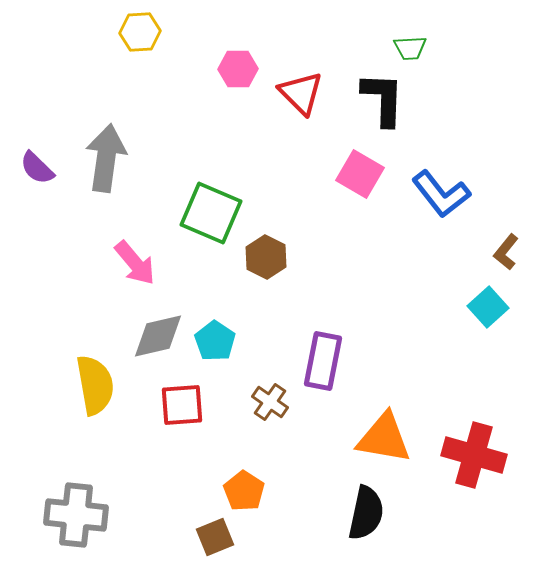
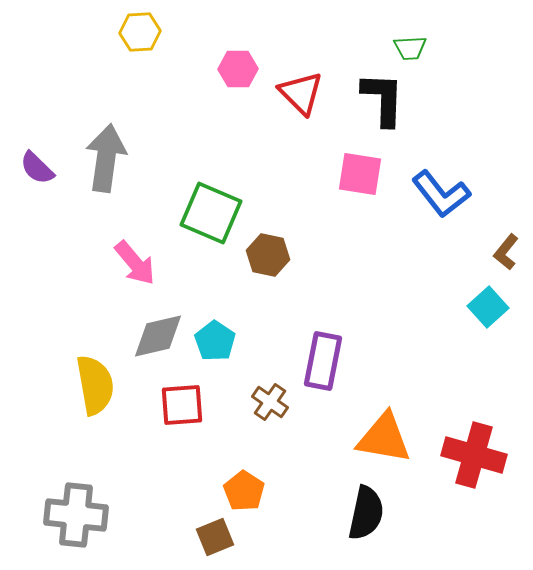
pink square: rotated 21 degrees counterclockwise
brown hexagon: moved 2 px right, 2 px up; rotated 15 degrees counterclockwise
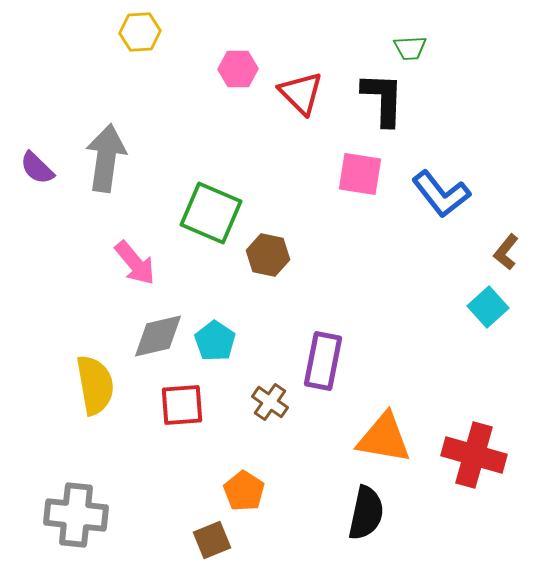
brown square: moved 3 px left, 3 px down
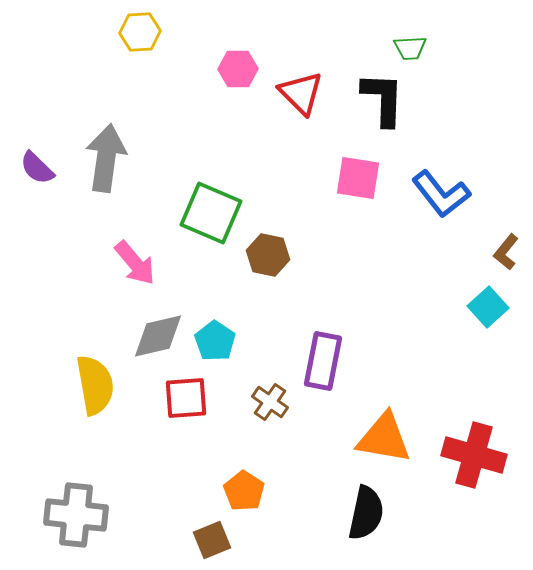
pink square: moved 2 px left, 4 px down
red square: moved 4 px right, 7 px up
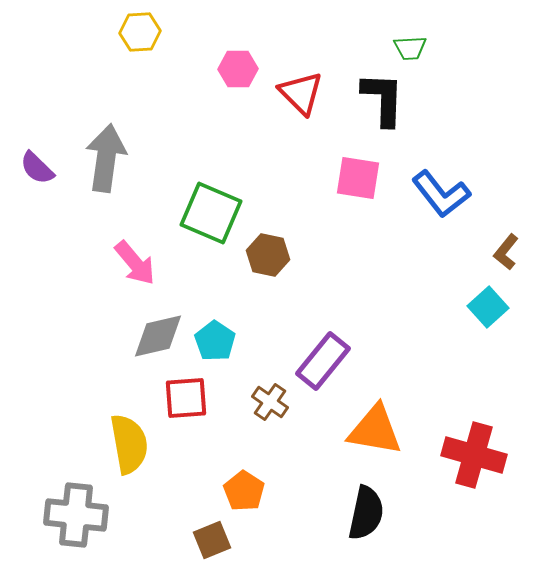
purple rectangle: rotated 28 degrees clockwise
yellow semicircle: moved 34 px right, 59 px down
orange triangle: moved 9 px left, 8 px up
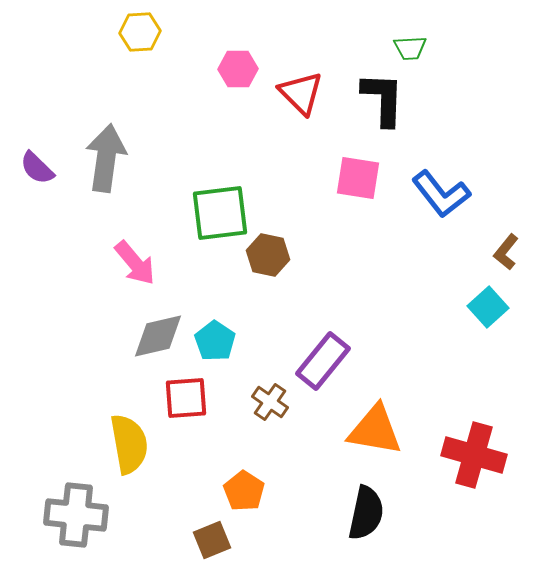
green square: moved 9 px right; rotated 30 degrees counterclockwise
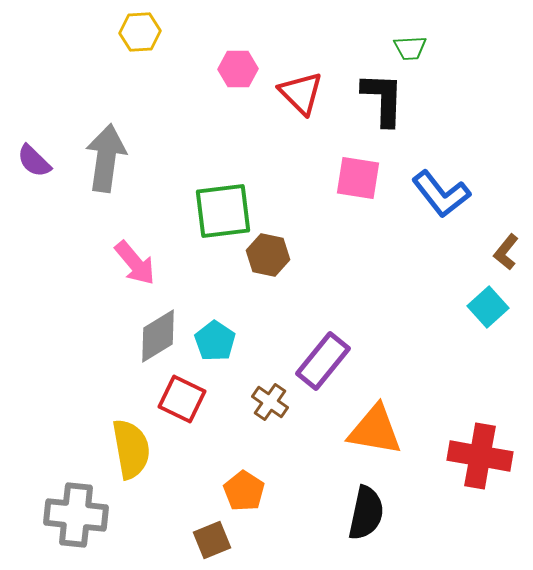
purple semicircle: moved 3 px left, 7 px up
green square: moved 3 px right, 2 px up
gray diamond: rotated 18 degrees counterclockwise
red square: moved 4 px left, 1 px down; rotated 30 degrees clockwise
yellow semicircle: moved 2 px right, 5 px down
red cross: moved 6 px right, 1 px down; rotated 6 degrees counterclockwise
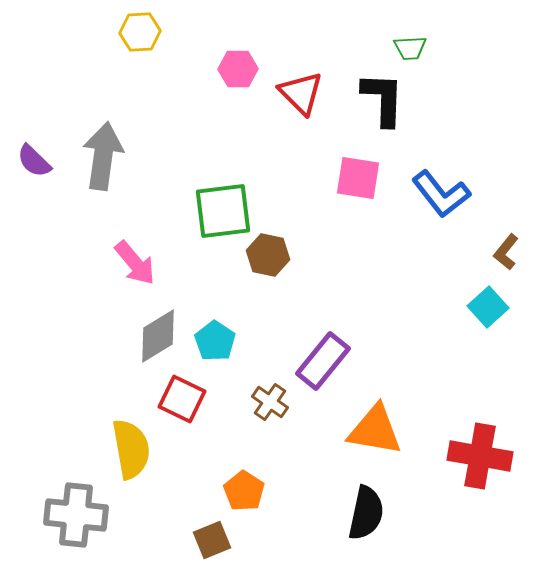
gray arrow: moved 3 px left, 2 px up
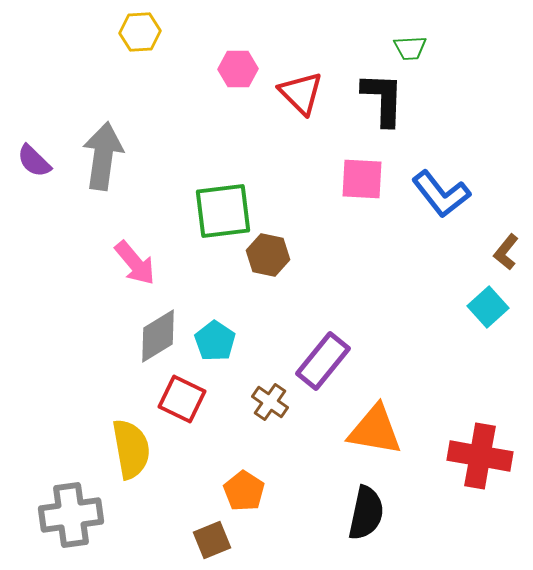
pink square: moved 4 px right, 1 px down; rotated 6 degrees counterclockwise
gray cross: moved 5 px left; rotated 14 degrees counterclockwise
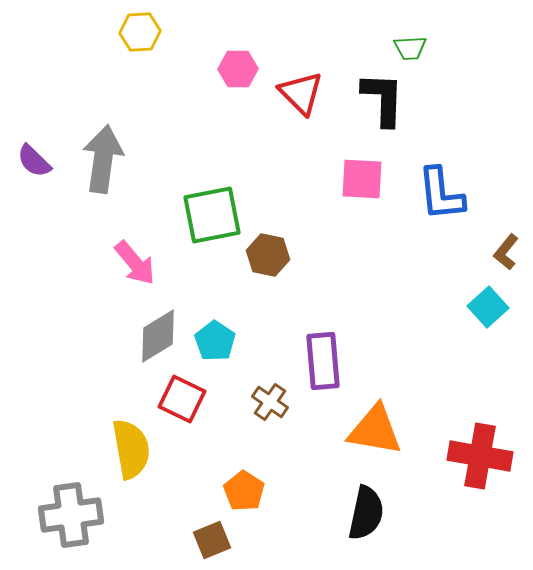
gray arrow: moved 3 px down
blue L-shape: rotated 32 degrees clockwise
green square: moved 11 px left, 4 px down; rotated 4 degrees counterclockwise
purple rectangle: rotated 44 degrees counterclockwise
